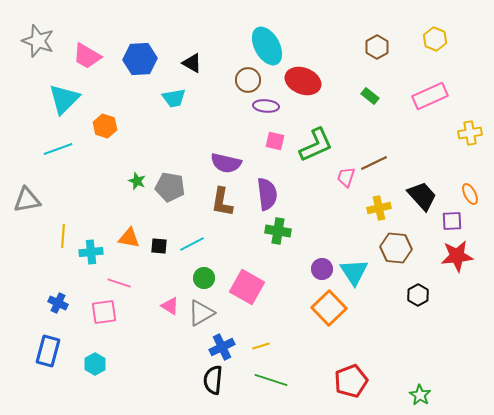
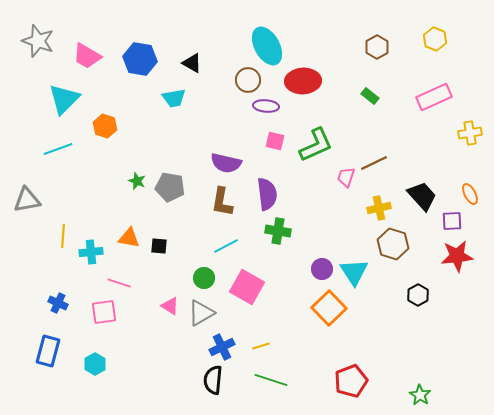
blue hexagon at (140, 59): rotated 12 degrees clockwise
red ellipse at (303, 81): rotated 24 degrees counterclockwise
pink rectangle at (430, 96): moved 4 px right, 1 px down
cyan line at (192, 244): moved 34 px right, 2 px down
brown hexagon at (396, 248): moved 3 px left, 4 px up; rotated 12 degrees clockwise
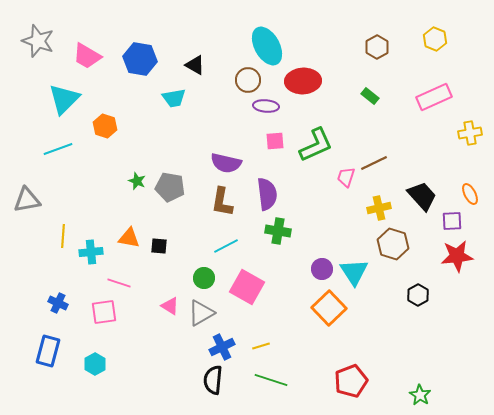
black triangle at (192, 63): moved 3 px right, 2 px down
pink square at (275, 141): rotated 18 degrees counterclockwise
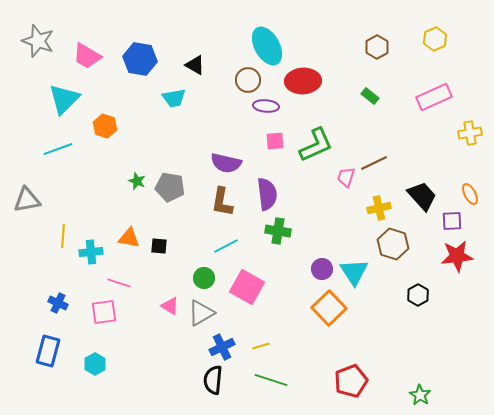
yellow hexagon at (435, 39): rotated 15 degrees clockwise
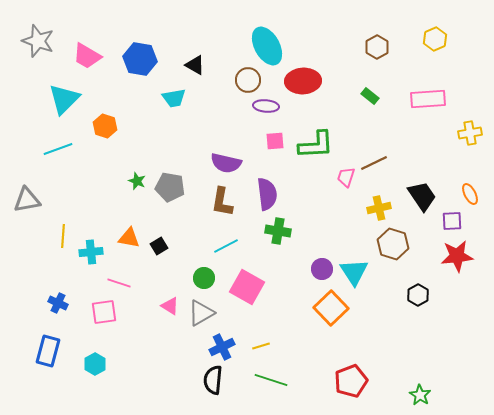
pink rectangle at (434, 97): moved 6 px left, 2 px down; rotated 20 degrees clockwise
green L-shape at (316, 145): rotated 21 degrees clockwise
black trapezoid at (422, 196): rotated 8 degrees clockwise
black square at (159, 246): rotated 36 degrees counterclockwise
orange square at (329, 308): moved 2 px right
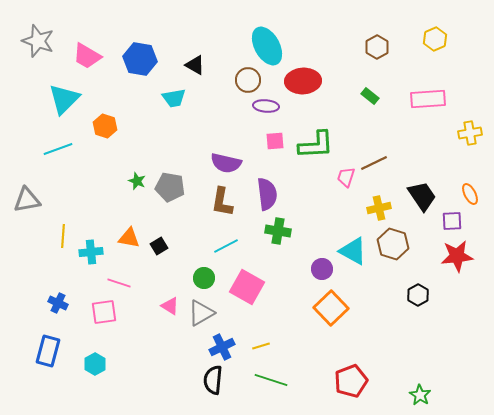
cyan triangle at (354, 272): moved 1 px left, 21 px up; rotated 28 degrees counterclockwise
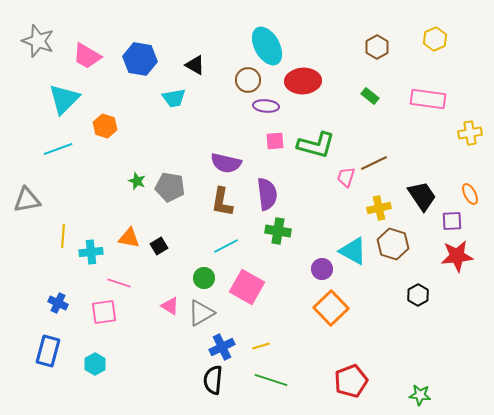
pink rectangle at (428, 99): rotated 12 degrees clockwise
green L-shape at (316, 145): rotated 18 degrees clockwise
green star at (420, 395): rotated 25 degrees counterclockwise
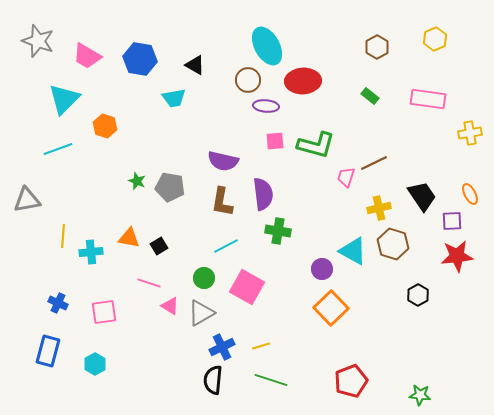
purple semicircle at (226, 163): moved 3 px left, 2 px up
purple semicircle at (267, 194): moved 4 px left
pink line at (119, 283): moved 30 px right
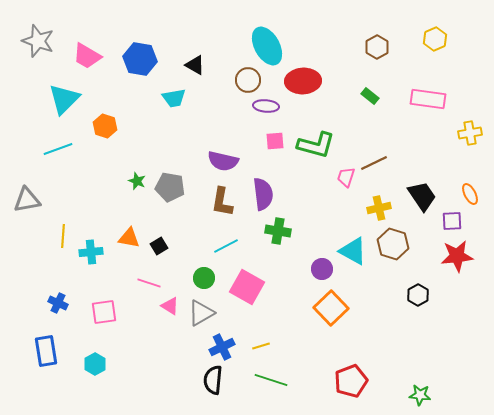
blue rectangle at (48, 351): moved 2 px left; rotated 24 degrees counterclockwise
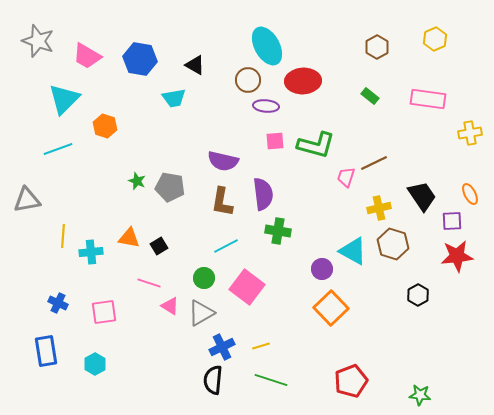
pink square at (247, 287): rotated 8 degrees clockwise
